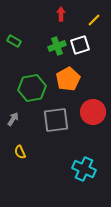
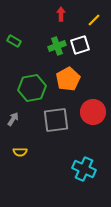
yellow semicircle: rotated 64 degrees counterclockwise
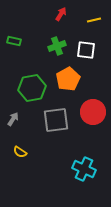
red arrow: rotated 32 degrees clockwise
yellow line: rotated 32 degrees clockwise
green rectangle: rotated 16 degrees counterclockwise
white square: moved 6 px right, 5 px down; rotated 24 degrees clockwise
yellow semicircle: rotated 32 degrees clockwise
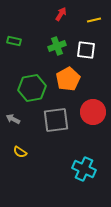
gray arrow: rotated 96 degrees counterclockwise
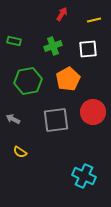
red arrow: moved 1 px right
green cross: moved 4 px left
white square: moved 2 px right, 1 px up; rotated 12 degrees counterclockwise
green hexagon: moved 4 px left, 7 px up
cyan cross: moved 7 px down
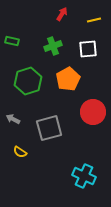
green rectangle: moved 2 px left
green hexagon: rotated 8 degrees counterclockwise
gray square: moved 7 px left, 8 px down; rotated 8 degrees counterclockwise
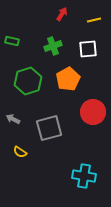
cyan cross: rotated 15 degrees counterclockwise
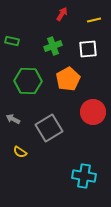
green hexagon: rotated 20 degrees clockwise
gray square: rotated 16 degrees counterclockwise
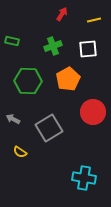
cyan cross: moved 2 px down
